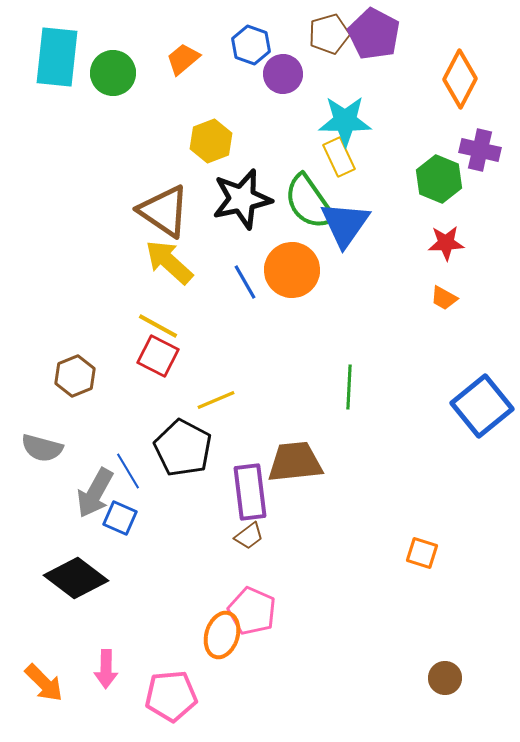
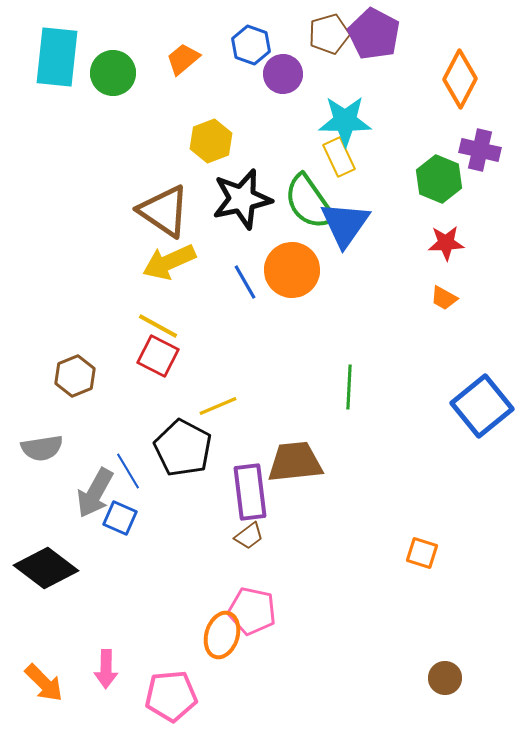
yellow arrow at (169, 262): rotated 66 degrees counterclockwise
yellow line at (216, 400): moved 2 px right, 6 px down
gray semicircle at (42, 448): rotated 24 degrees counterclockwise
black diamond at (76, 578): moved 30 px left, 10 px up
pink pentagon at (252, 611): rotated 12 degrees counterclockwise
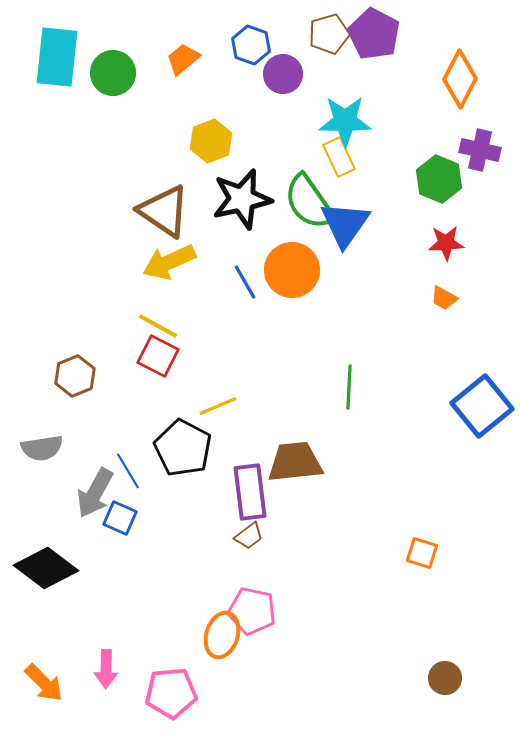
pink pentagon at (171, 696): moved 3 px up
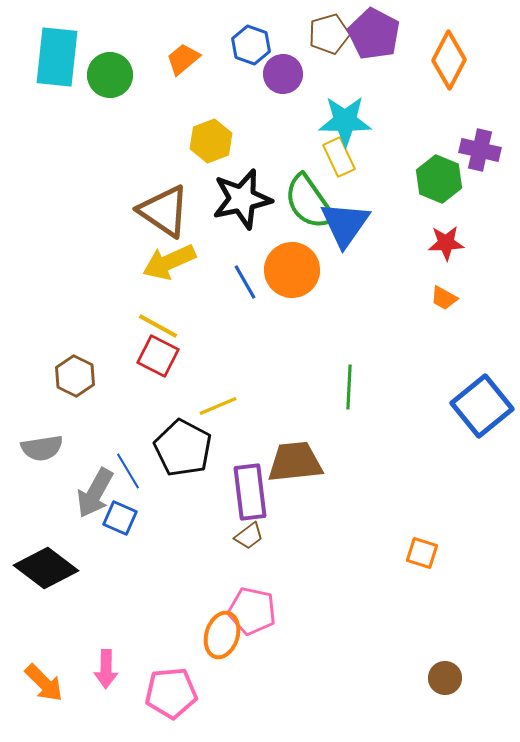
green circle at (113, 73): moved 3 px left, 2 px down
orange diamond at (460, 79): moved 11 px left, 19 px up
brown hexagon at (75, 376): rotated 12 degrees counterclockwise
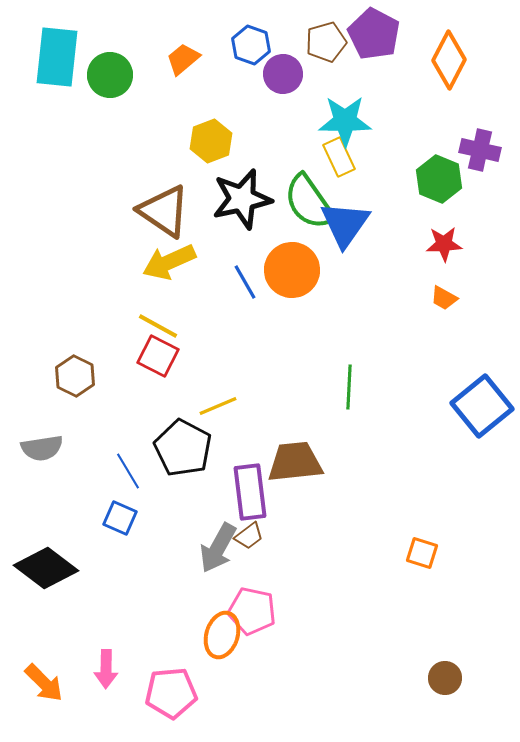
brown pentagon at (329, 34): moved 3 px left, 8 px down
red star at (446, 243): moved 2 px left, 1 px down
gray arrow at (95, 493): moved 123 px right, 55 px down
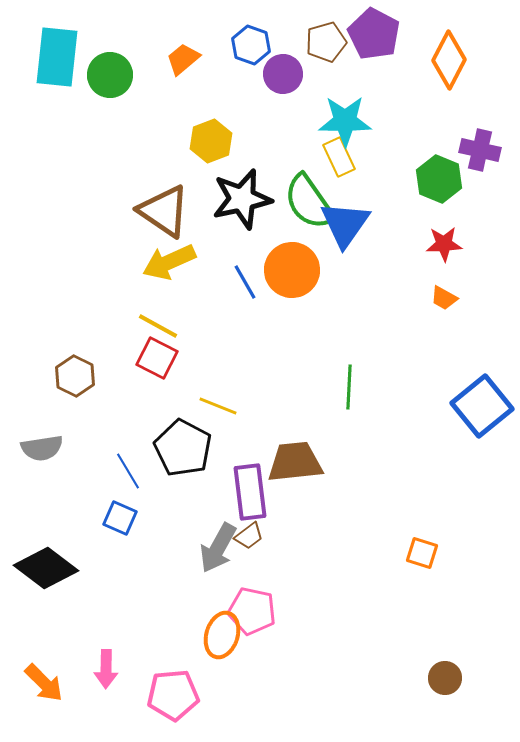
red square at (158, 356): moved 1 px left, 2 px down
yellow line at (218, 406): rotated 45 degrees clockwise
pink pentagon at (171, 693): moved 2 px right, 2 px down
